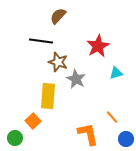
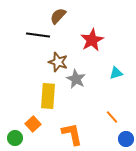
black line: moved 3 px left, 6 px up
red star: moved 6 px left, 6 px up
orange square: moved 3 px down
orange L-shape: moved 16 px left
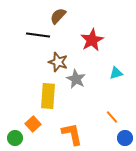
blue circle: moved 1 px left, 1 px up
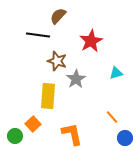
red star: moved 1 px left, 1 px down
brown star: moved 1 px left, 1 px up
gray star: rotated 12 degrees clockwise
green circle: moved 2 px up
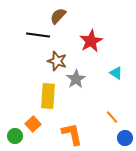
cyan triangle: rotated 48 degrees clockwise
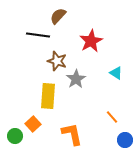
blue circle: moved 2 px down
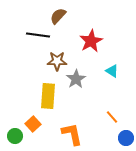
brown star: rotated 18 degrees counterclockwise
cyan triangle: moved 4 px left, 2 px up
blue circle: moved 1 px right, 2 px up
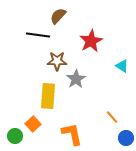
cyan triangle: moved 10 px right, 5 px up
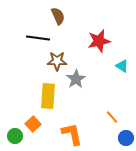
brown semicircle: rotated 114 degrees clockwise
black line: moved 3 px down
red star: moved 8 px right; rotated 15 degrees clockwise
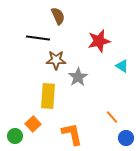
brown star: moved 1 px left, 1 px up
gray star: moved 2 px right, 2 px up
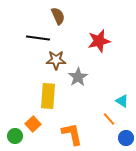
cyan triangle: moved 35 px down
orange line: moved 3 px left, 2 px down
